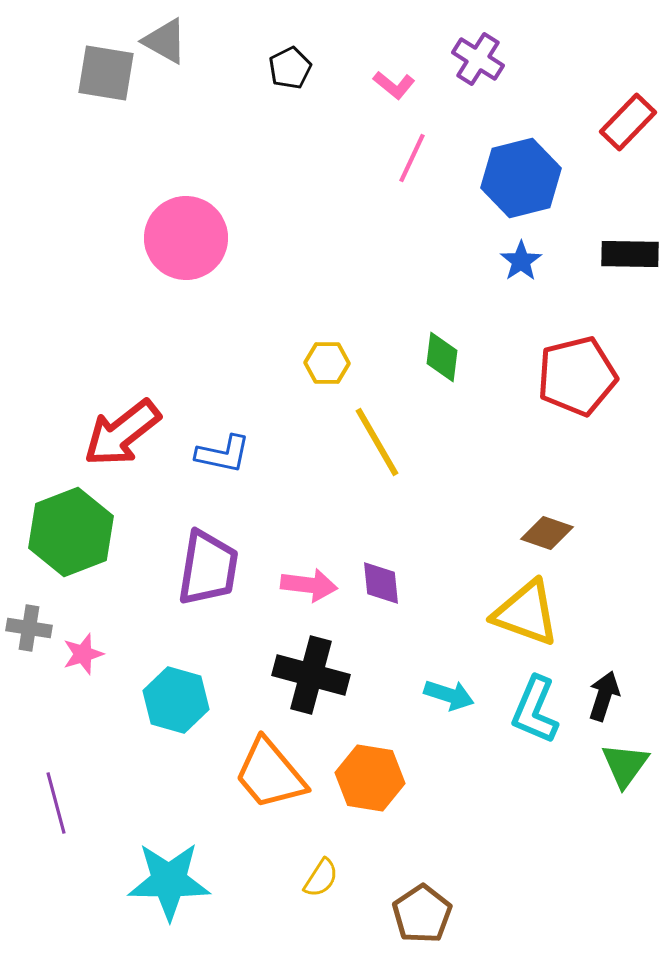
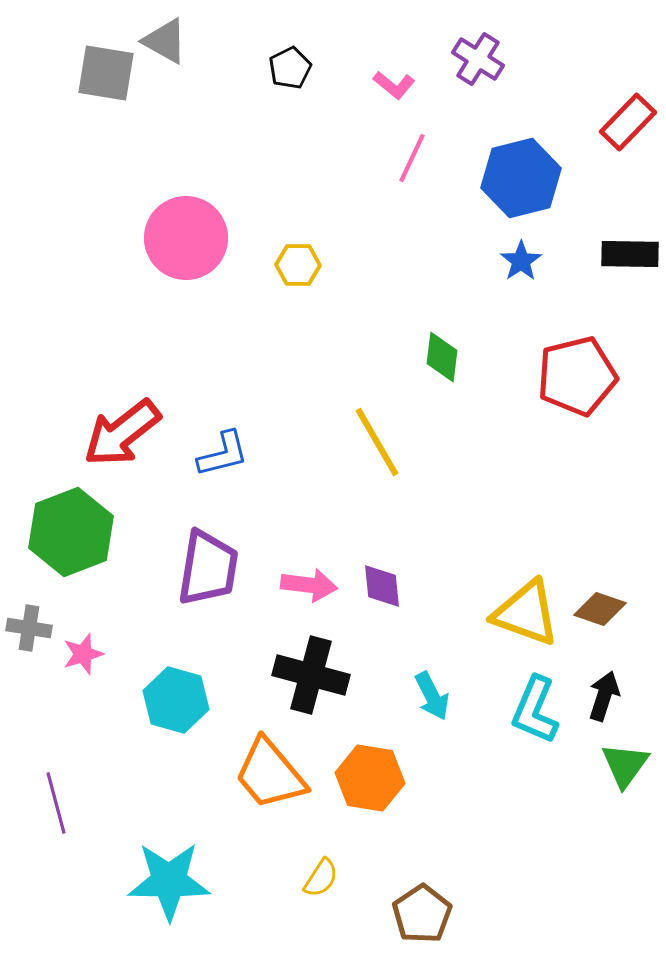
yellow hexagon: moved 29 px left, 98 px up
blue L-shape: rotated 26 degrees counterclockwise
brown diamond: moved 53 px right, 76 px down
purple diamond: moved 1 px right, 3 px down
cyan arrow: moved 17 px left, 1 px down; rotated 45 degrees clockwise
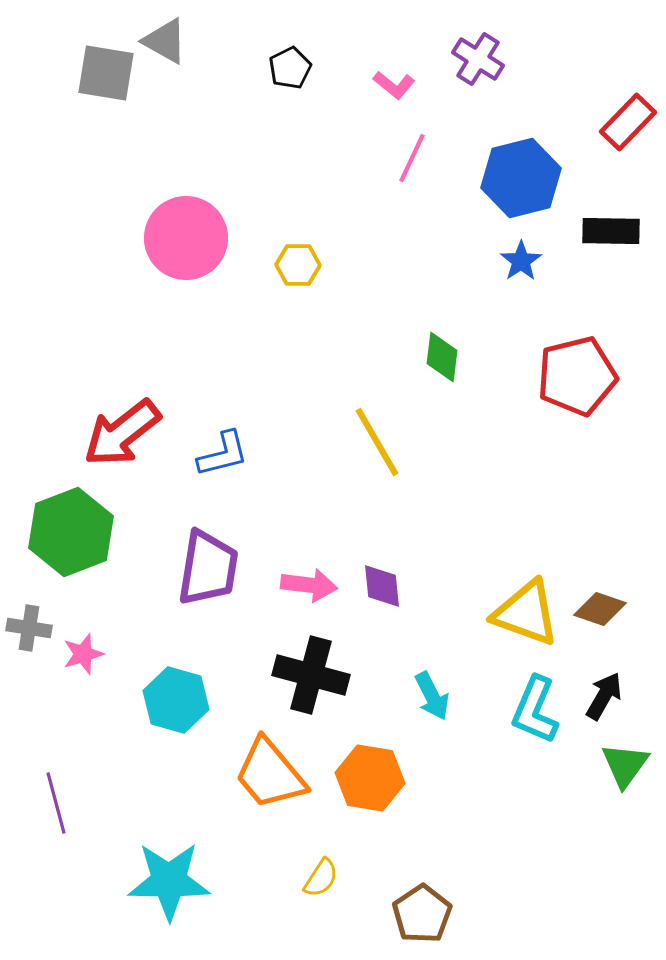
black rectangle: moved 19 px left, 23 px up
black arrow: rotated 12 degrees clockwise
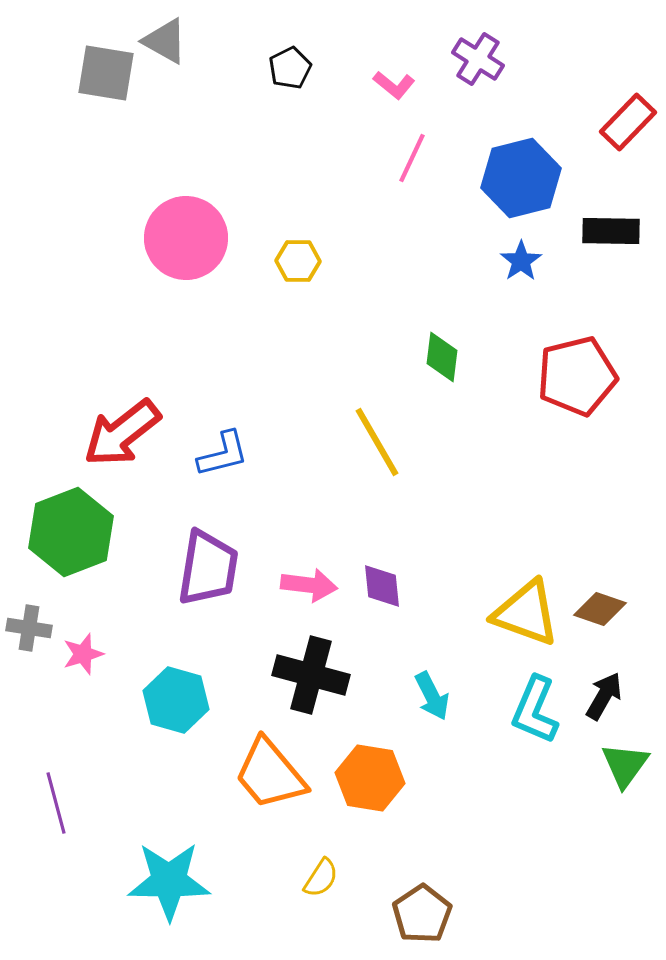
yellow hexagon: moved 4 px up
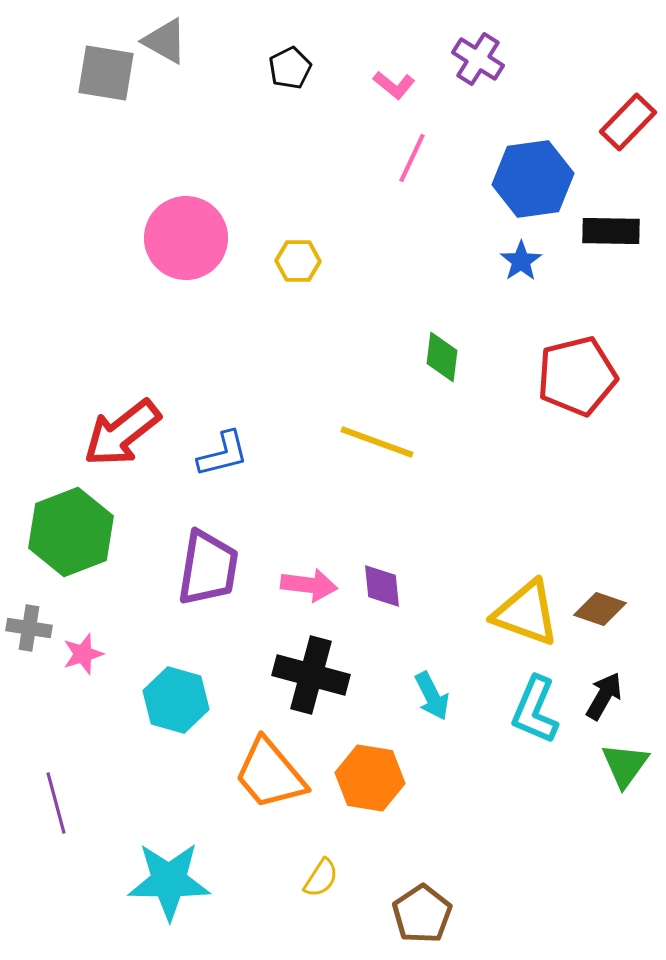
blue hexagon: moved 12 px right, 1 px down; rotated 6 degrees clockwise
yellow line: rotated 40 degrees counterclockwise
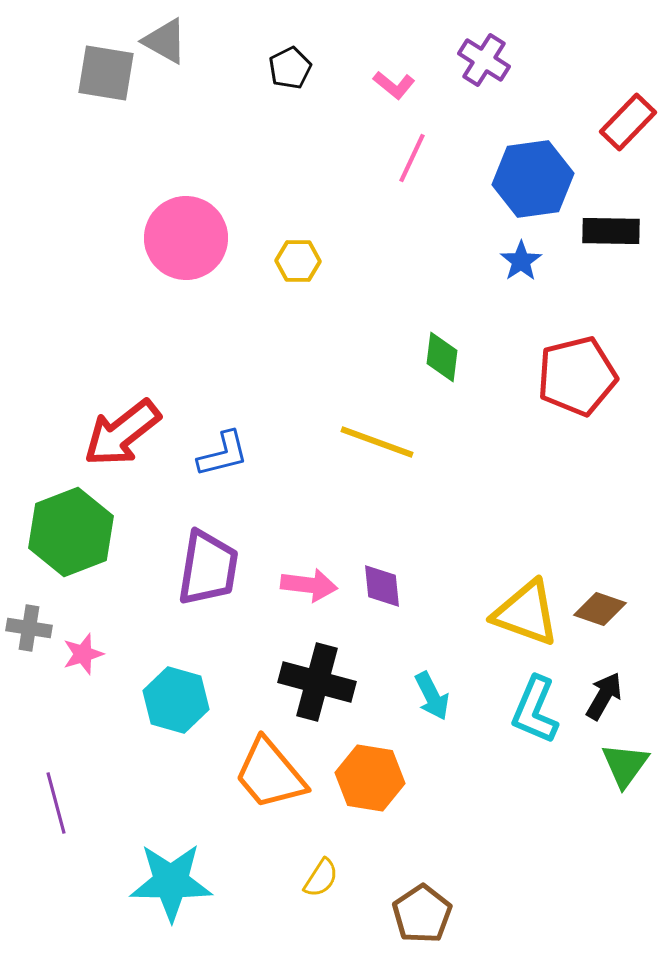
purple cross: moved 6 px right, 1 px down
black cross: moved 6 px right, 7 px down
cyan star: moved 2 px right, 1 px down
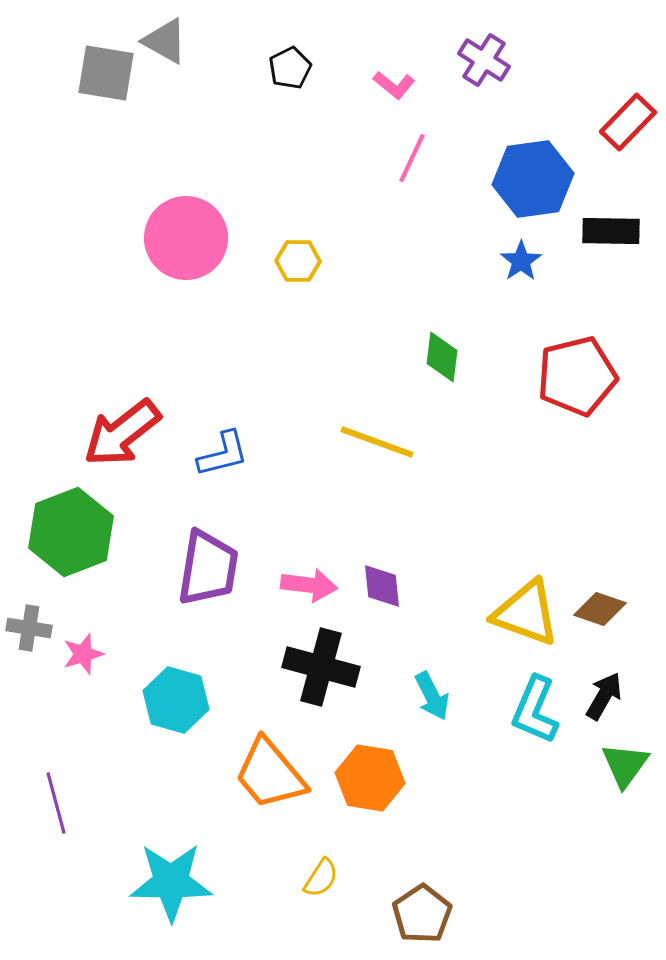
black cross: moved 4 px right, 15 px up
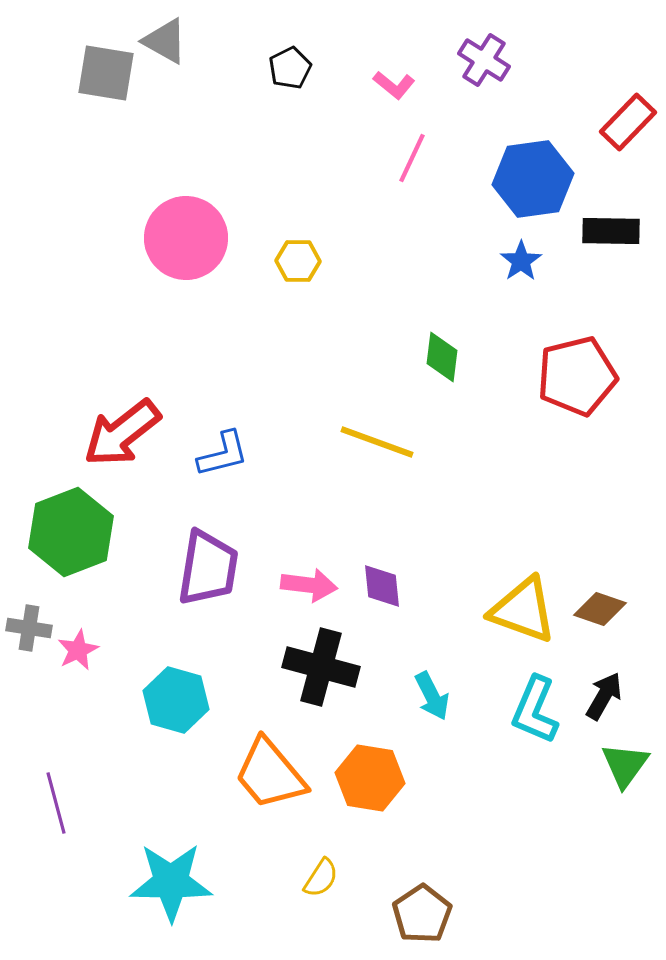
yellow triangle: moved 3 px left, 3 px up
pink star: moved 5 px left, 4 px up; rotated 9 degrees counterclockwise
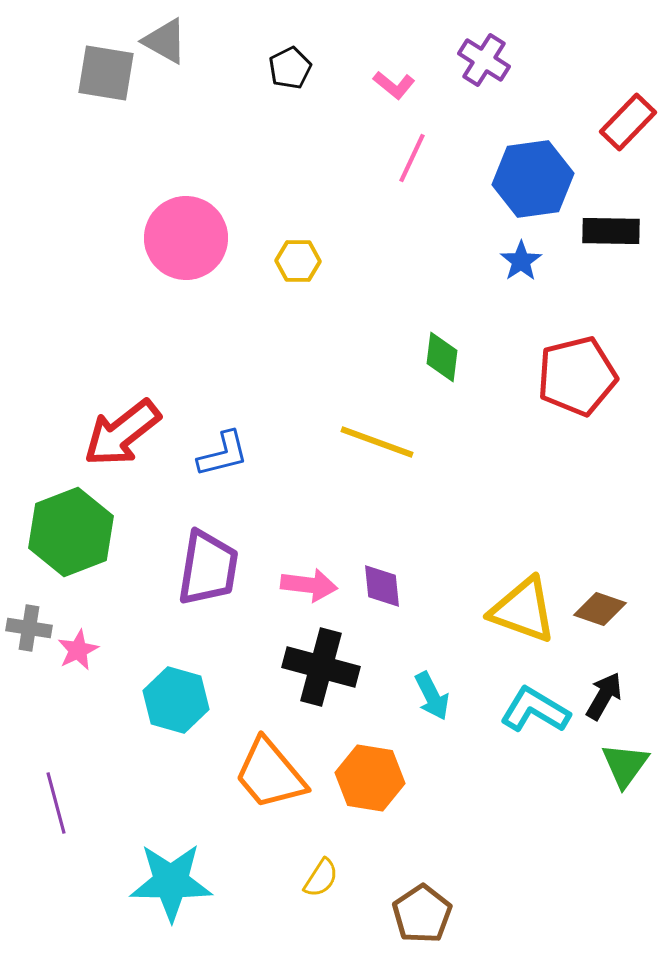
cyan L-shape: rotated 98 degrees clockwise
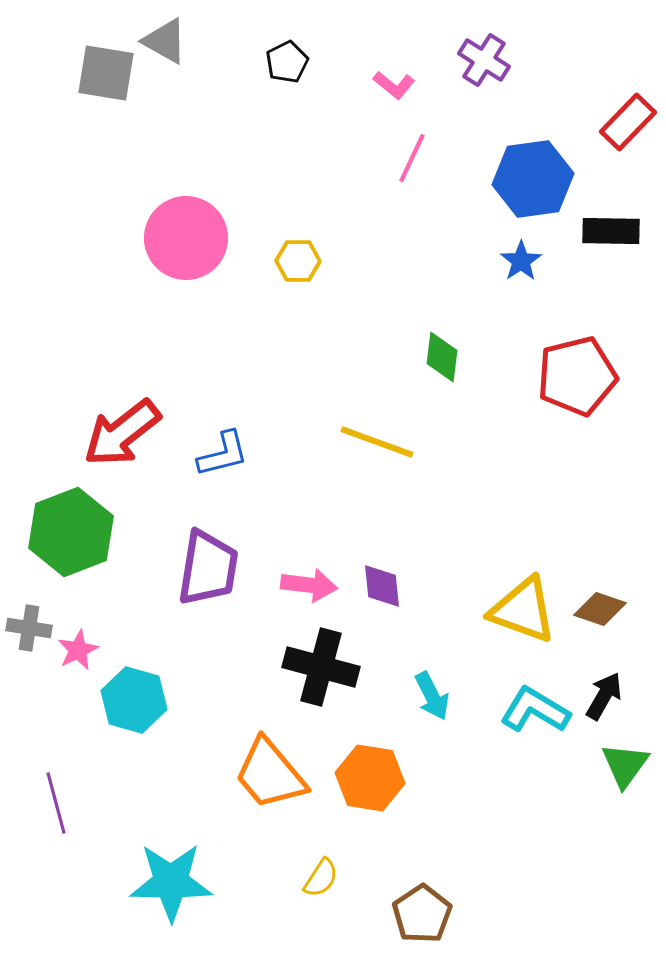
black pentagon: moved 3 px left, 6 px up
cyan hexagon: moved 42 px left
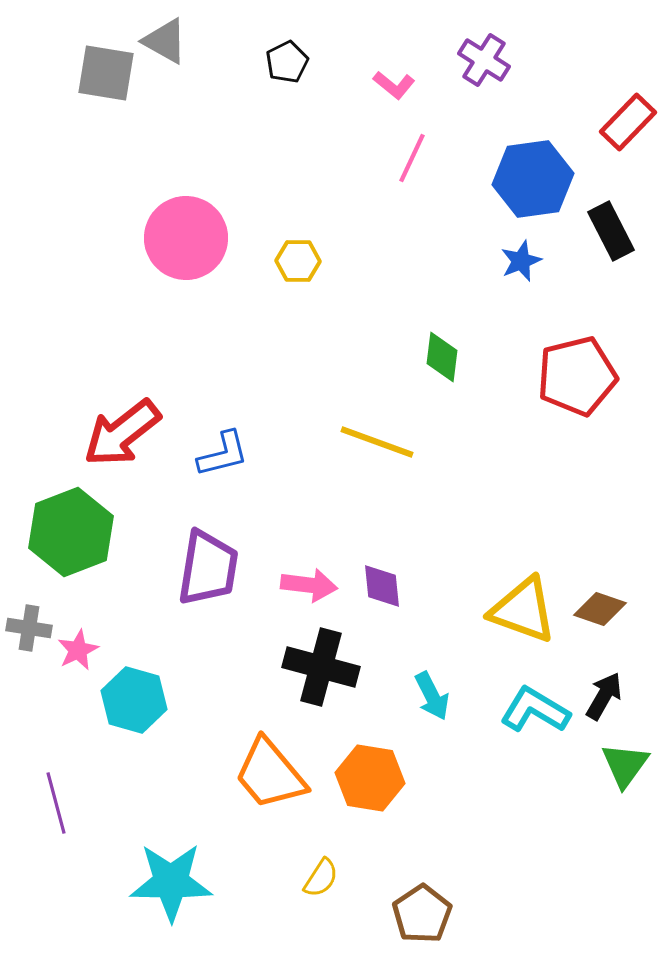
black rectangle: rotated 62 degrees clockwise
blue star: rotated 12 degrees clockwise
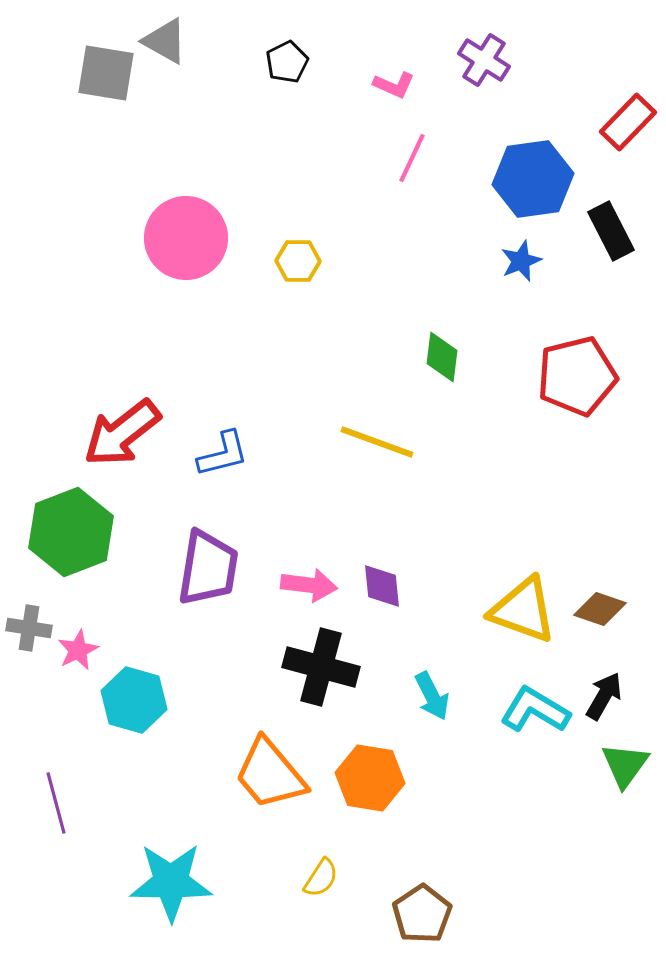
pink L-shape: rotated 15 degrees counterclockwise
